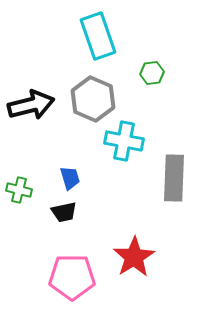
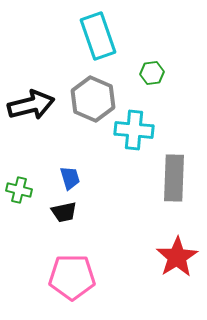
cyan cross: moved 10 px right, 11 px up; rotated 6 degrees counterclockwise
red star: moved 43 px right
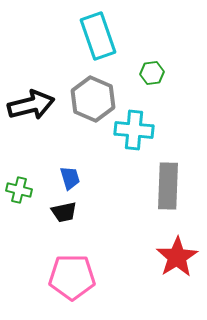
gray rectangle: moved 6 px left, 8 px down
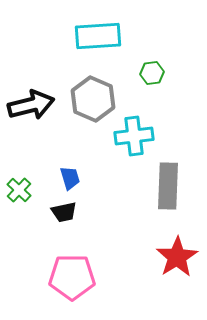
cyan rectangle: rotated 75 degrees counterclockwise
cyan cross: moved 6 px down; rotated 12 degrees counterclockwise
green cross: rotated 30 degrees clockwise
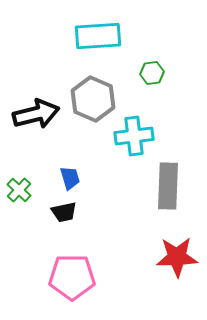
black arrow: moved 5 px right, 9 px down
red star: rotated 30 degrees clockwise
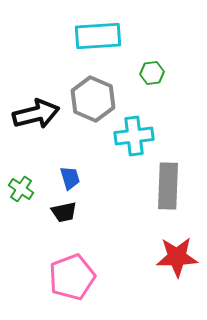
green cross: moved 2 px right, 1 px up; rotated 10 degrees counterclockwise
pink pentagon: rotated 21 degrees counterclockwise
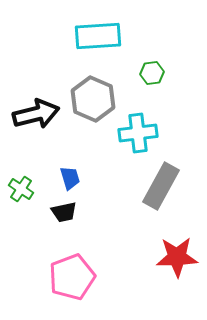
cyan cross: moved 4 px right, 3 px up
gray rectangle: moved 7 px left; rotated 27 degrees clockwise
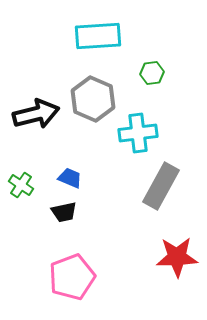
blue trapezoid: rotated 50 degrees counterclockwise
green cross: moved 4 px up
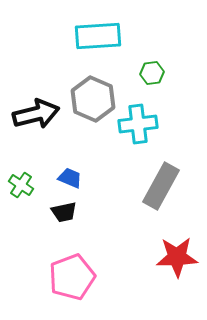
cyan cross: moved 9 px up
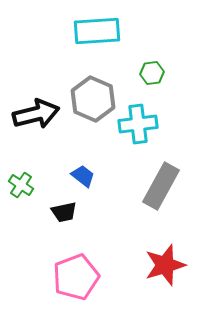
cyan rectangle: moved 1 px left, 5 px up
blue trapezoid: moved 13 px right, 2 px up; rotated 15 degrees clockwise
red star: moved 12 px left, 8 px down; rotated 15 degrees counterclockwise
pink pentagon: moved 4 px right
